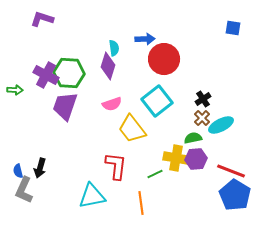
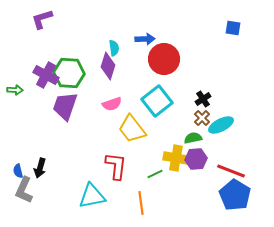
purple L-shape: rotated 35 degrees counterclockwise
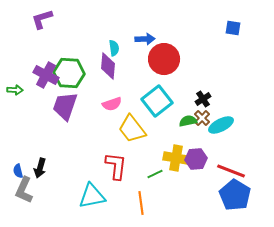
purple diamond: rotated 12 degrees counterclockwise
green semicircle: moved 5 px left, 17 px up
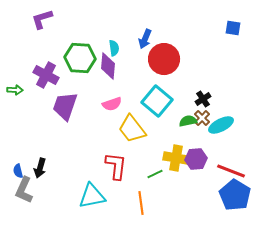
blue arrow: rotated 114 degrees clockwise
green hexagon: moved 11 px right, 15 px up
cyan square: rotated 12 degrees counterclockwise
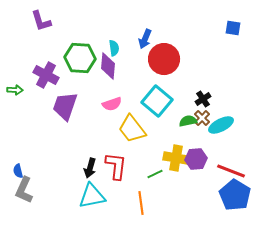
purple L-shape: moved 1 px left, 2 px down; rotated 90 degrees counterclockwise
black arrow: moved 50 px right
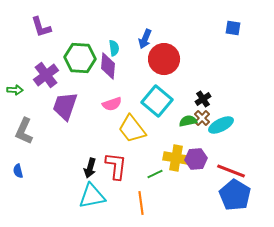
purple L-shape: moved 6 px down
purple cross: rotated 25 degrees clockwise
gray L-shape: moved 59 px up
